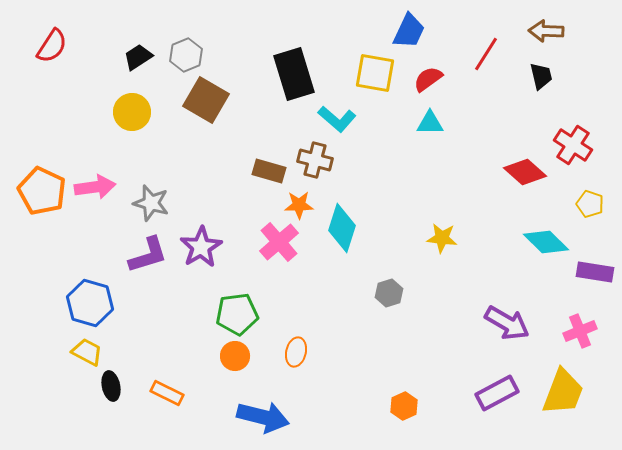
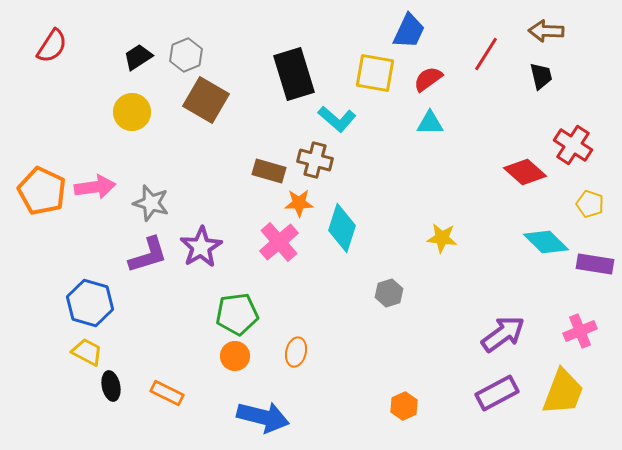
orange star at (299, 205): moved 2 px up
purple rectangle at (595, 272): moved 8 px up
purple arrow at (507, 323): moved 4 px left, 11 px down; rotated 66 degrees counterclockwise
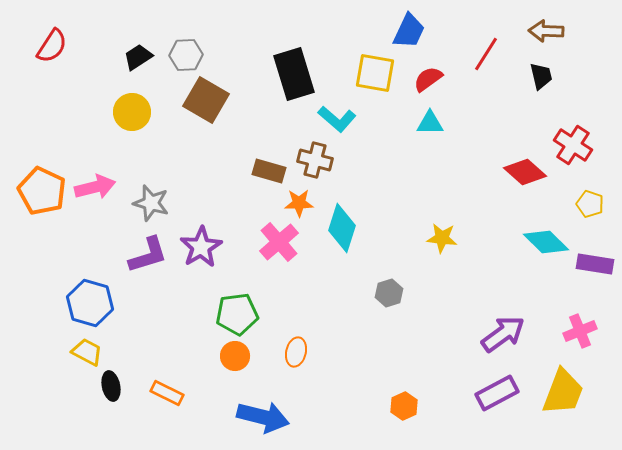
gray hexagon at (186, 55): rotated 20 degrees clockwise
pink arrow at (95, 187): rotated 6 degrees counterclockwise
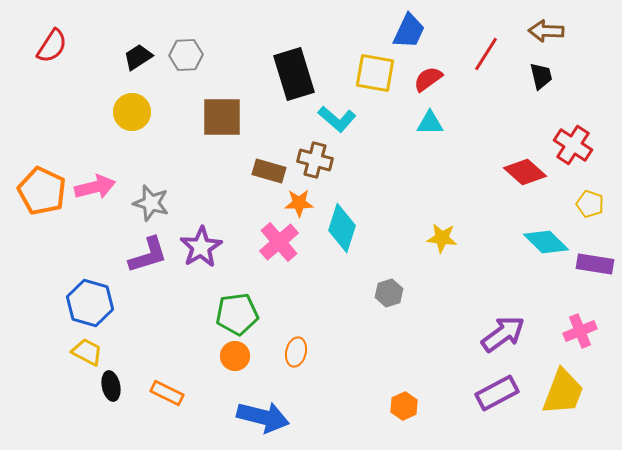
brown square at (206, 100): moved 16 px right, 17 px down; rotated 30 degrees counterclockwise
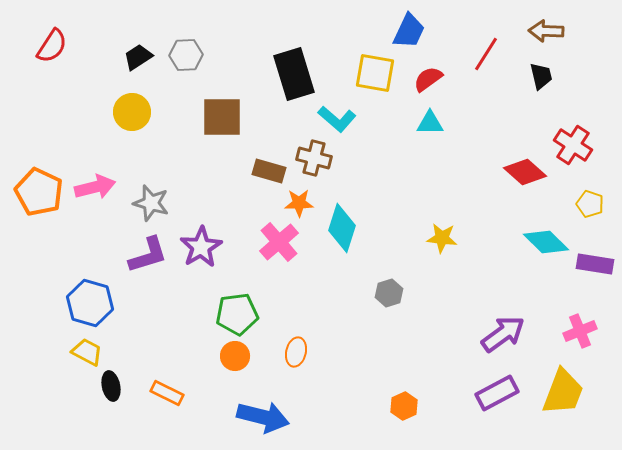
brown cross at (315, 160): moved 1 px left, 2 px up
orange pentagon at (42, 191): moved 3 px left, 1 px down
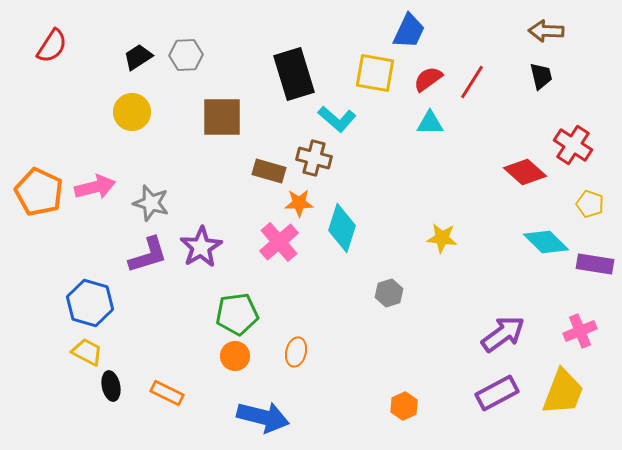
red line at (486, 54): moved 14 px left, 28 px down
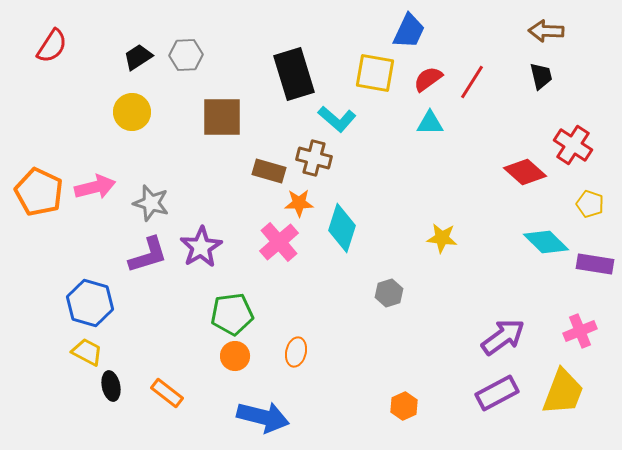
green pentagon at (237, 314): moved 5 px left
purple arrow at (503, 334): moved 3 px down
orange rectangle at (167, 393): rotated 12 degrees clockwise
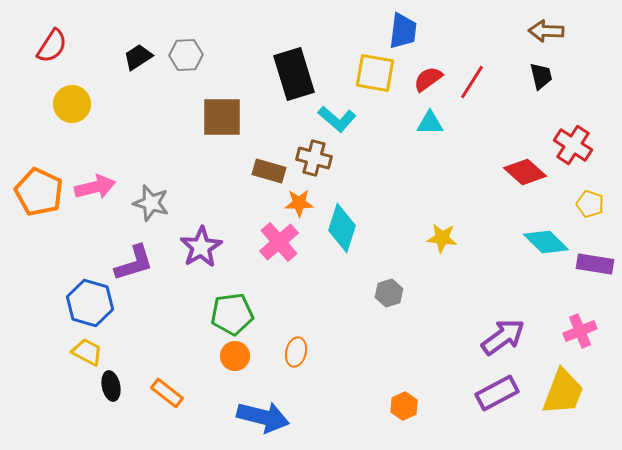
blue trapezoid at (409, 31): moved 6 px left; rotated 18 degrees counterclockwise
yellow circle at (132, 112): moved 60 px left, 8 px up
purple L-shape at (148, 255): moved 14 px left, 8 px down
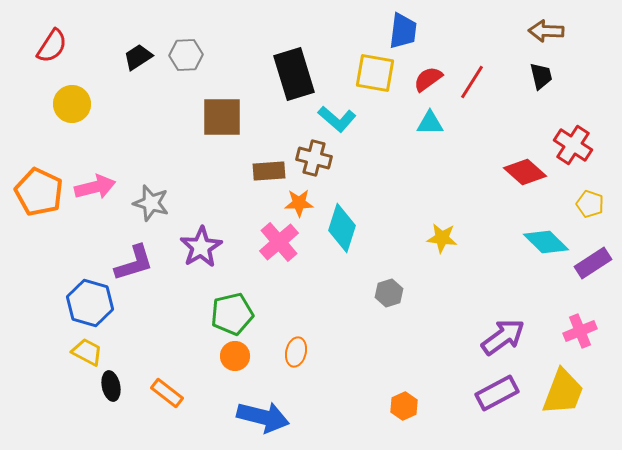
brown rectangle at (269, 171): rotated 20 degrees counterclockwise
purple rectangle at (595, 264): moved 2 px left, 1 px up; rotated 42 degrees counterclockwise
green pentagon at (232, 314): rotated 6 degrees counterclockwise
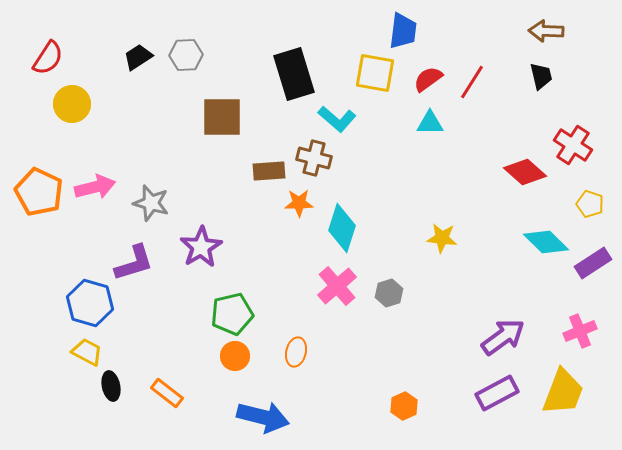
red semicircle at (52, 46): moved 4 px left, 12 px down
pink cross at (279, 242): moved 58 px right, 44 px down
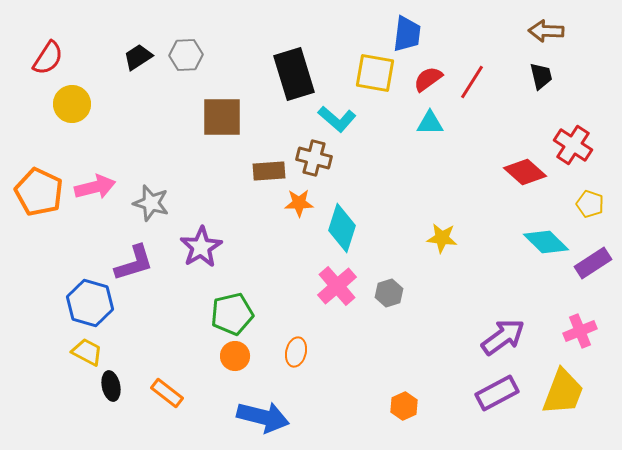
blue trapezoid at (403, 31): moved 4 px right, 3 px down
